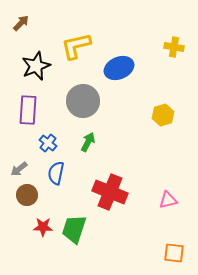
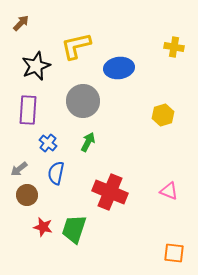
blue ellipse: rotated 16 degrees clockwise
pink triangle: moved 1 px right, 9 px up; rotated 36 degrees clockwise
red star: rotated 12 degrees clockwise
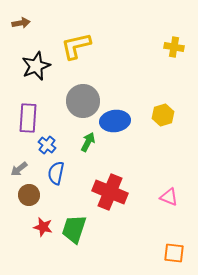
brown arrow: rotated 36 degrees clockwise
blue ellipse: moved 4 px left, 53 px down
purple rectangle: moved 8 px down
blue cross: moved 1 px left, 2 px down
pink triangle: moved 6 px down
brown circle: moved 2 px right
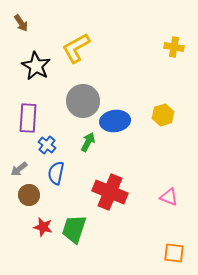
brown arrow: rotated 66 degrees clockwise
yellow L-shape: moved 2 px down; rotated 16 degrees counterclockwise
black star: rotated 20 degrees counterclockwise
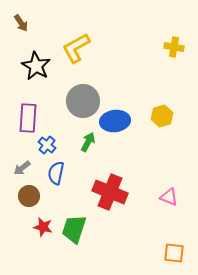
yellow hexagon: moved 1 px left, 1 px down
gray arrow: moved 3 px right, 1 px up
brown circle: moved 1 px down
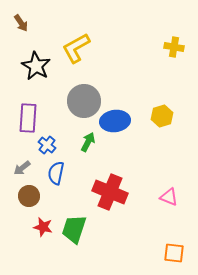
gray circle: moved 1 px right
